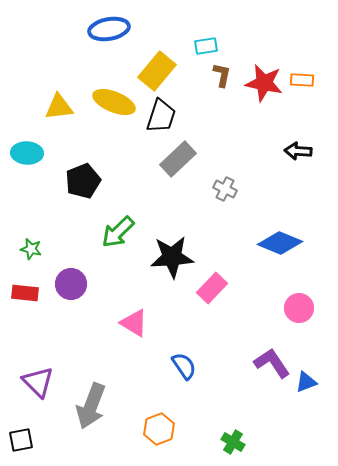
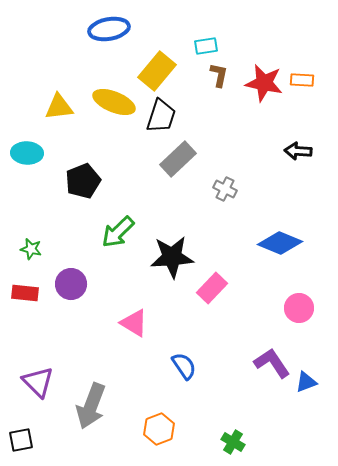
brown L-shape: moved 3 px left
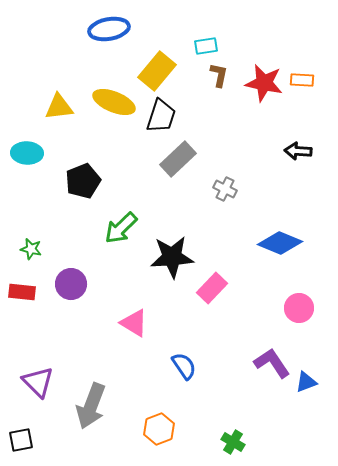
green arrow: moved 3 px right, 4 px up
red rectangle: moved 3 px left, 1 px up
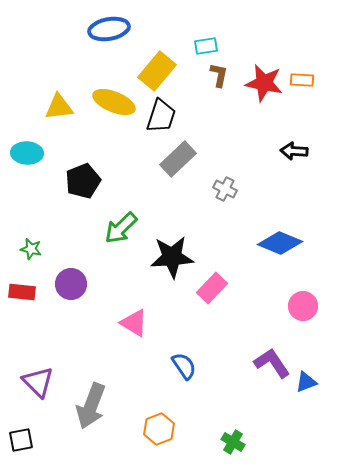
black arrow: moved 4 px left
pink circle: moved 4 px right, 2 px up
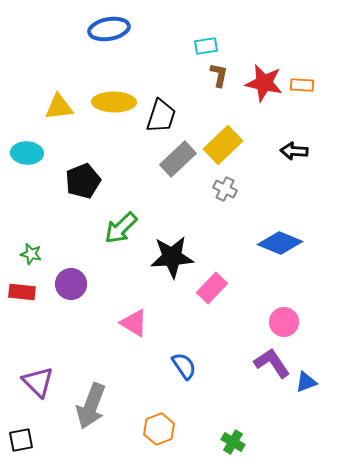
yellow rectangle: moved 66 px right, 74 px down; rotated 6 degrees clockwise
orange rectangle: moved 5 px down
yellow ellipse: rotated 21 degrees counterclockwise
green star: moved 5 px down
pink circle: moved 19 px left, 16 px down
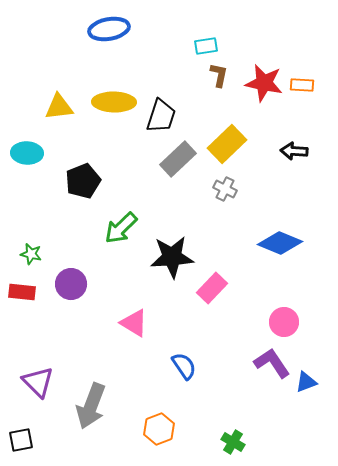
yellow rectangle: moved 4 px right, 1 px up
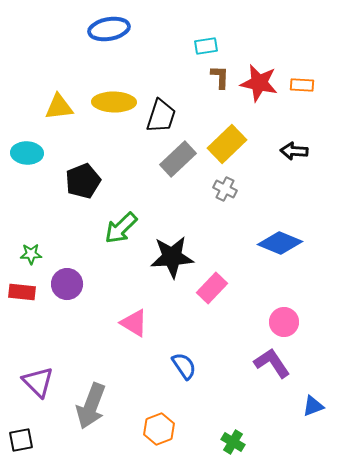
brown L-shape: moved 1 px right, 2 px down; rotated 10 degrees counterclockwise
red star: moved 5 px left
green star: rotated 15 degrees counterclockwise
purple circle: moved 4 px left
blue triangle: moved 7 px right, 24 px down
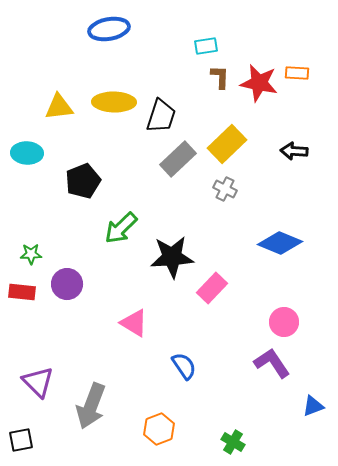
orange rectangle: moved 5 px left, 12 px up
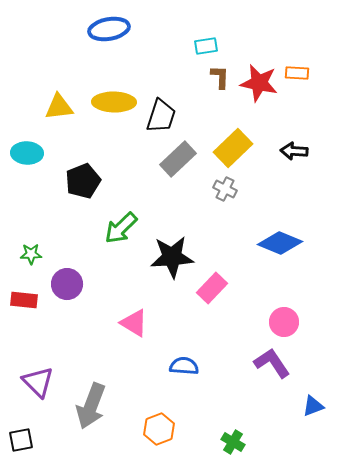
yellow rectangle: moved 6 px right, 4 px down
red rectangle: moved 2 px right, 8 px down
blue semicircle: rotated 52 degrees counterclockwise
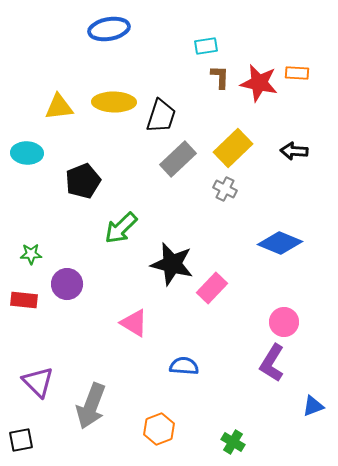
black star: moved 7 px down; rotated 18 degrees clockwise
purple L-shape: rotated 114 degrees counterclockwise
